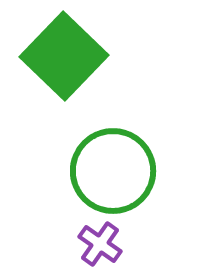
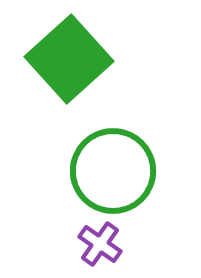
green square: moved 5 px right, 3 px down; rotated 4 degrees clockwise
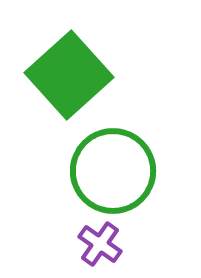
green square: moved 16 px down
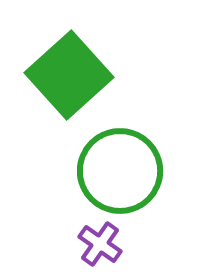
green circle: moved 7 px right
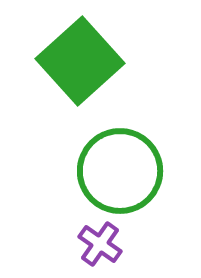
green square: moved 11 px right, 14 px up
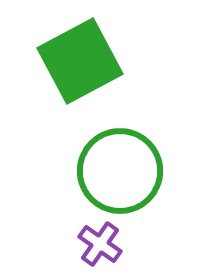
green square: rotated 14 degrees clockwise
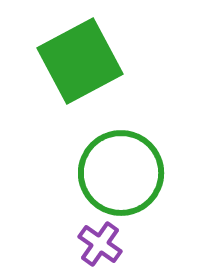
green circle: moved 1 px right, 2 px down
